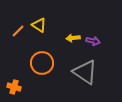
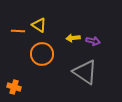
orange line: rotated 48 degrees clockwise
orange circle: moved 9 px up
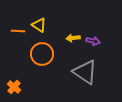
orange cross: rotated 24 degrees clockwise
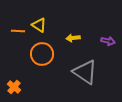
purple arrow: moved 15 px right
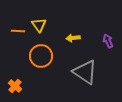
yellow triangle: rotated 21 degrees clockwise
purple arrow: rotated 128 degrees counterclockwise
orange circle: moved 1 px left, 2 px down
orange cross: moved 1 px right, 1 px up
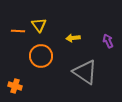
orange cross: rotated 24 degrees counterclockwise
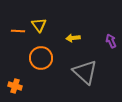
purple arrow: moved 3 px right
orange circle: moved 2 px down
gray triangle: rotated 8 degrees clockwise
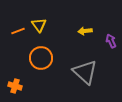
orange line: rotated 24 degrees counterclockwise
yellow arrow: moved 12 px right, 7 px up
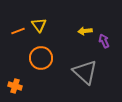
purple arrow: moved 7 px left
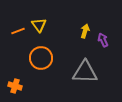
yellow arrow: rotated 112 degrees clockwise
purple arrow: moved 1 px left, 1 px up
gray triangle: rotated 40 degrees counterclockwise
